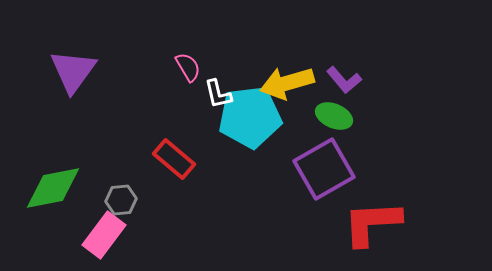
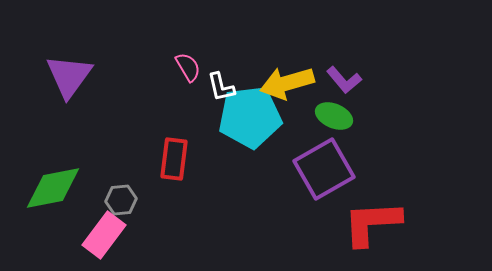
purple triangle: moved 4 px left, 5 px down
white L-shape: moved 3 px right, 7 px up
red rectangle: rotated 57 degrees clockwise
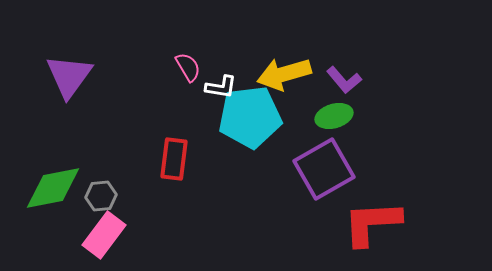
yellow arrow: moved 3 px left, 9 px up
white L-shape: rotated 68 degrees counterclockwise
green ellipse: rotated 39 degrees counterclockwise
gray hexagon: moved 20 px left, 4 px up
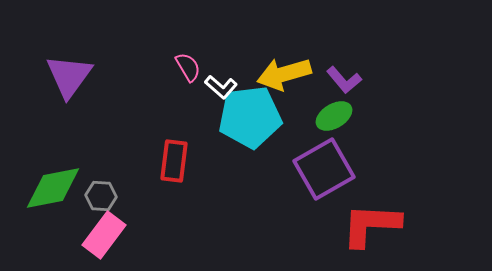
white L-shape: rotated 32 degrees clockwise
green ellipse: rotated 15 degrees counterclockwise
red rectangle: moved 2 px down
gray hexagon: rotated 8 degrees clockwise
red L-shape: moved 1 px left, 2 px down; rotated 6 degrees clockwise
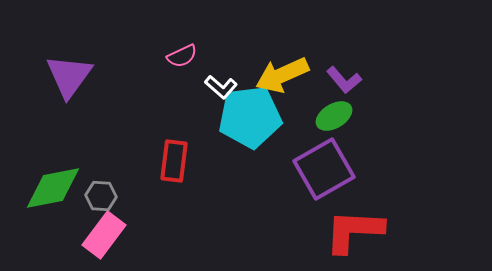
pink semicircle: moved 6 px left, 11 px up; rotated 96 degrees clockwise
yellow arrow: moved 2 px left, 1 px down; rotated 8 degrees counterclockwise
red L-shape: moved 17 px left, 6 px down
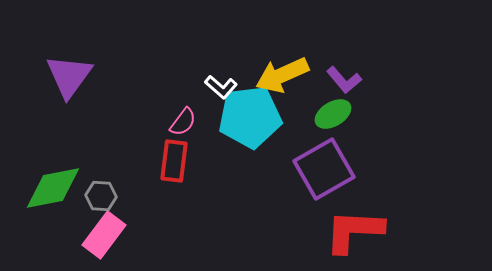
pink semicircle: moved 1 px right, 66 px down; rotated 28 degrees counterclockwise
green ellipse: moved 1 px left, 2 px up
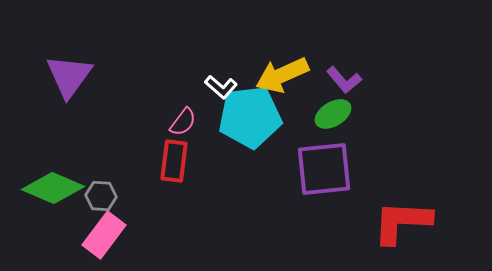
purple square: rotated 24 degrees clockwise
green diamond: rotated 34 degrees clockwise
red L-shape: moved 48 px right, 9 px up
